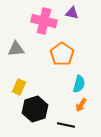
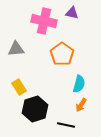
yellow rectangle: rotated 56 degrees counterclockwise
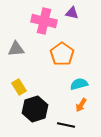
cyan semicircle: rotated 120 degrees counterclockwise
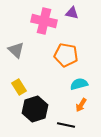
gray triangle: moved 1 px down; rotated 48 degrees clockwise
orange pentagon: moved 4 px right, 1 px down; rotated 25 degrees counterclockwise
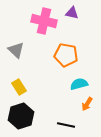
orange arrow: moved 6 px right, 1 px up
black hexagon: moved 14 px left, 7 px down
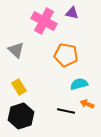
pink cross: rotated 15 degrees clockwise
orange arrow: rotated 80 degrees clockwise
black line: moved 14 px up
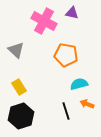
black line: rotated 60 degrees clockwise
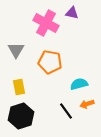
pink cross: moved 2 px right, 2 px down
gray triangle: rotated 18 degrees clockwise
orange pentagon: moved 16 px left, 7 px down
yellow rectangle: rotated 21 degrees clockwise
orange arrow: rotated 40 degrees counterclockwise
black line: rotated 18 degrees counterclockwise
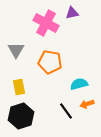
purple triangle: rotated 24 degrees counterclockwise
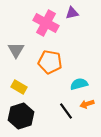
yellow rectangle: rotated 49 degrees counterclockwise
